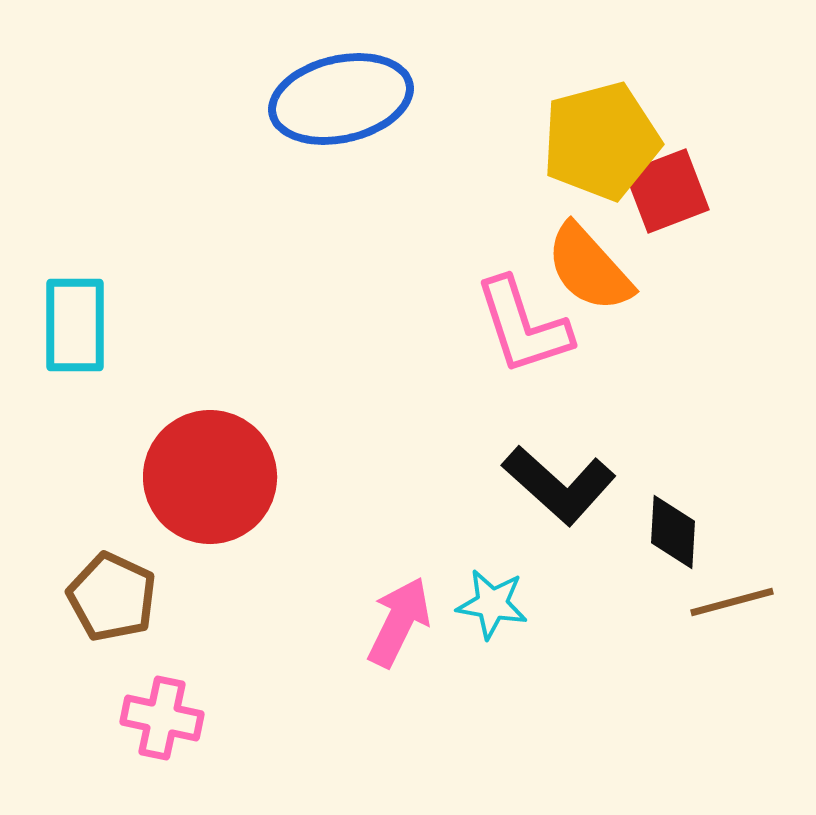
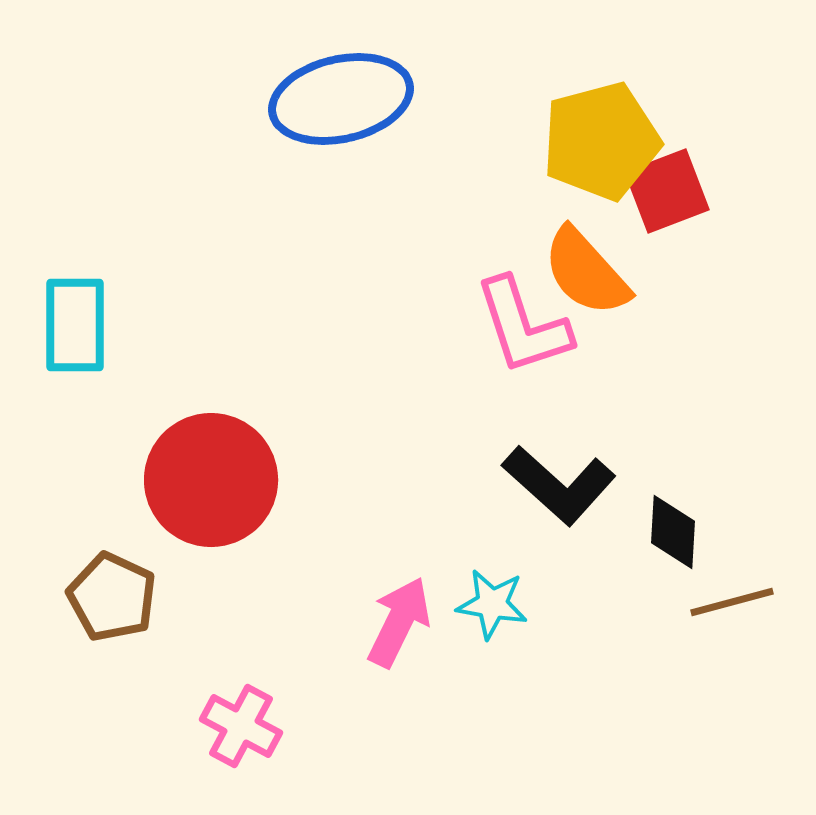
orange semicircle: moved 3 px left, 4 px down
red circle: moved 1 px right, 3 px down
pink cross: moved 79 px right, 8 px down; rotated 16 degrees clockwise
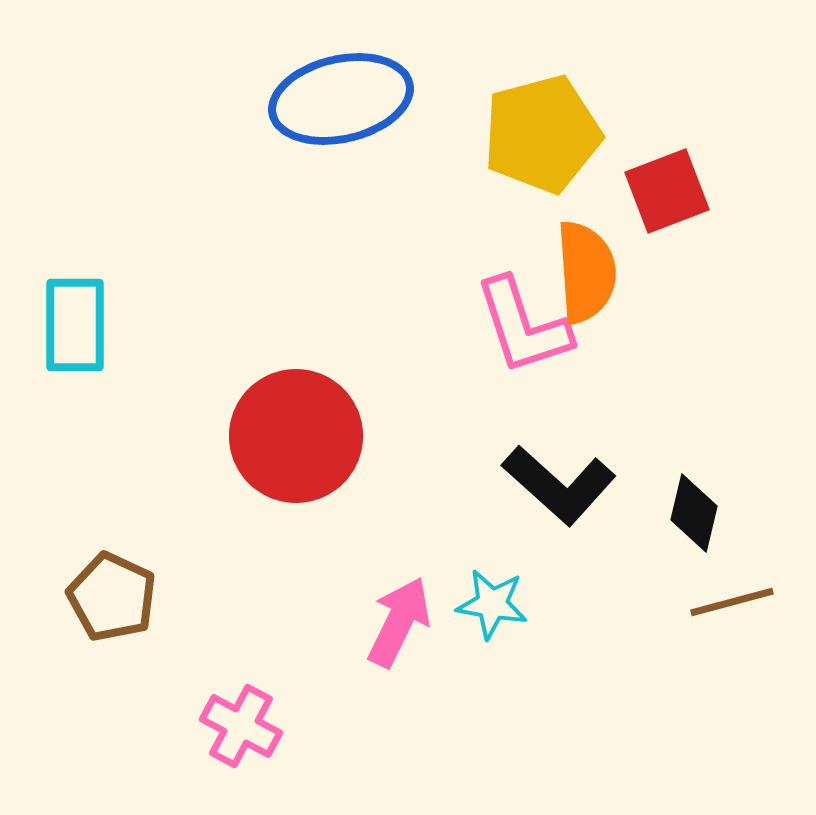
yellow pentagon: moved 59 px left, 7 px up
orange semicircle: rotated 142 degrees counterclockwise
red circle: moved 85 px right, 44 px up
black diamond: moved 21 px right, 19 px up; rotated 10 degrees clockwise
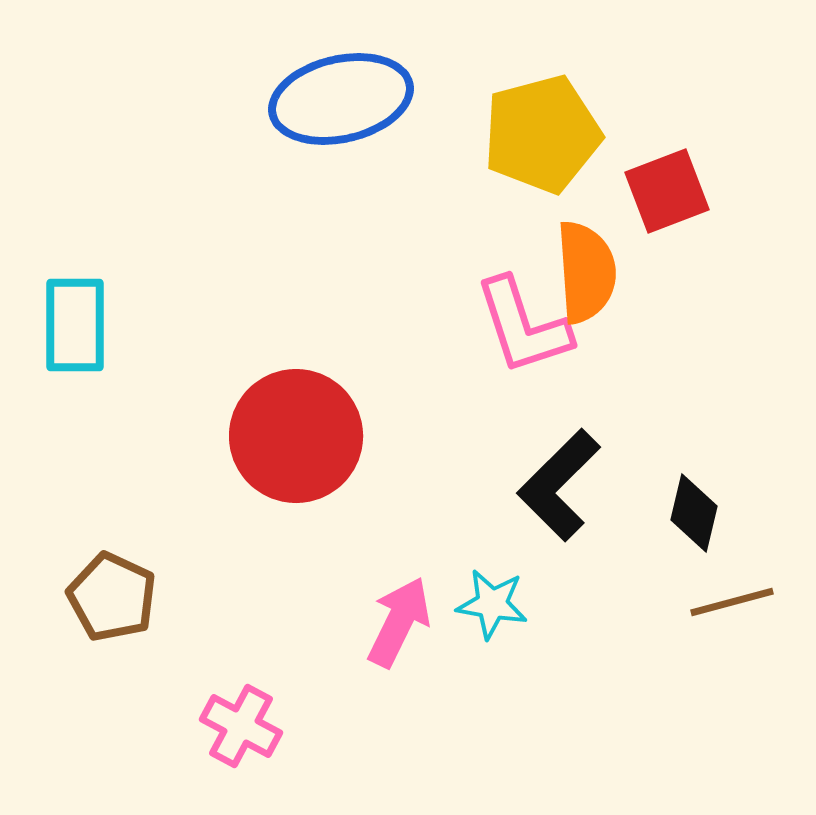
black L-shape: rotated 93 degrees clockwise
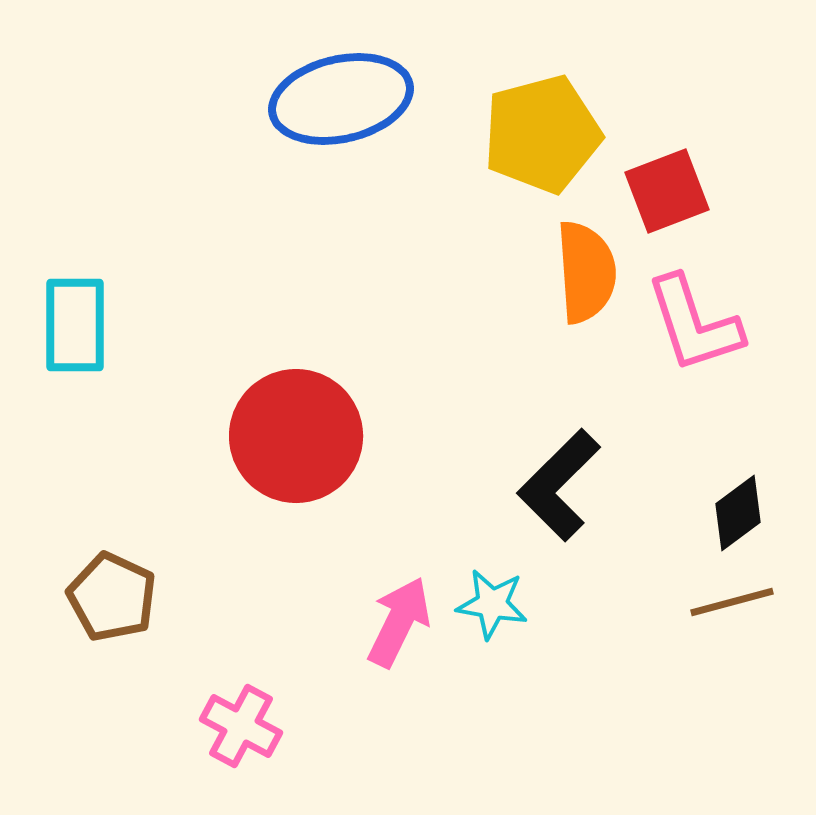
pink L-shape: moved 171 px right, 2 px up
black diamond: moved 44 px right; rotated 40 degrees clockwise
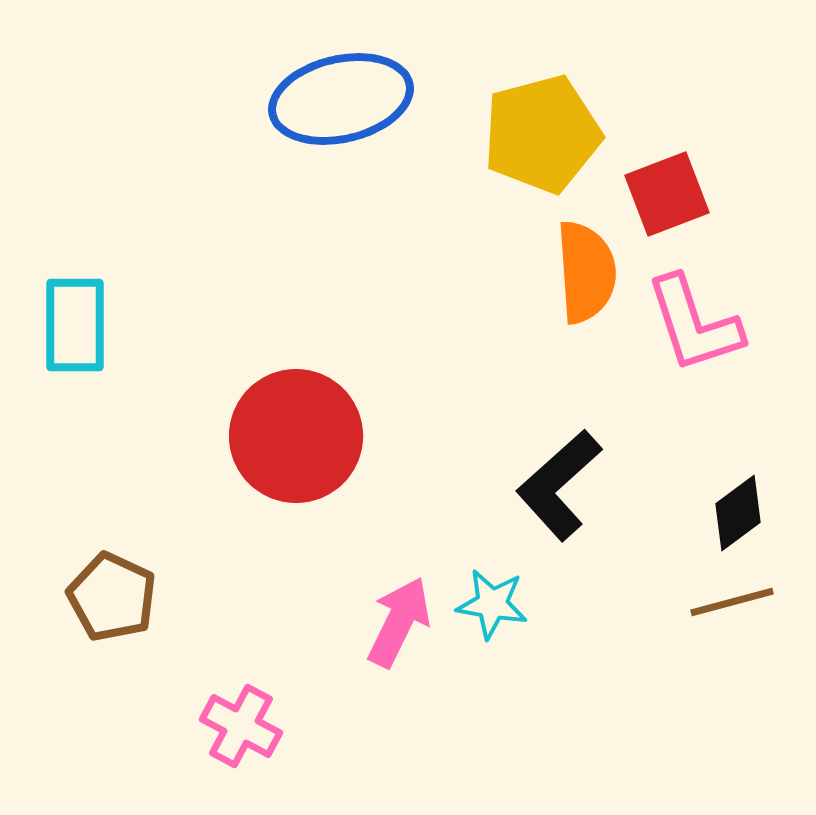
red square: moved 3 px down
black L-shape: rotated 3 degrees clockwise
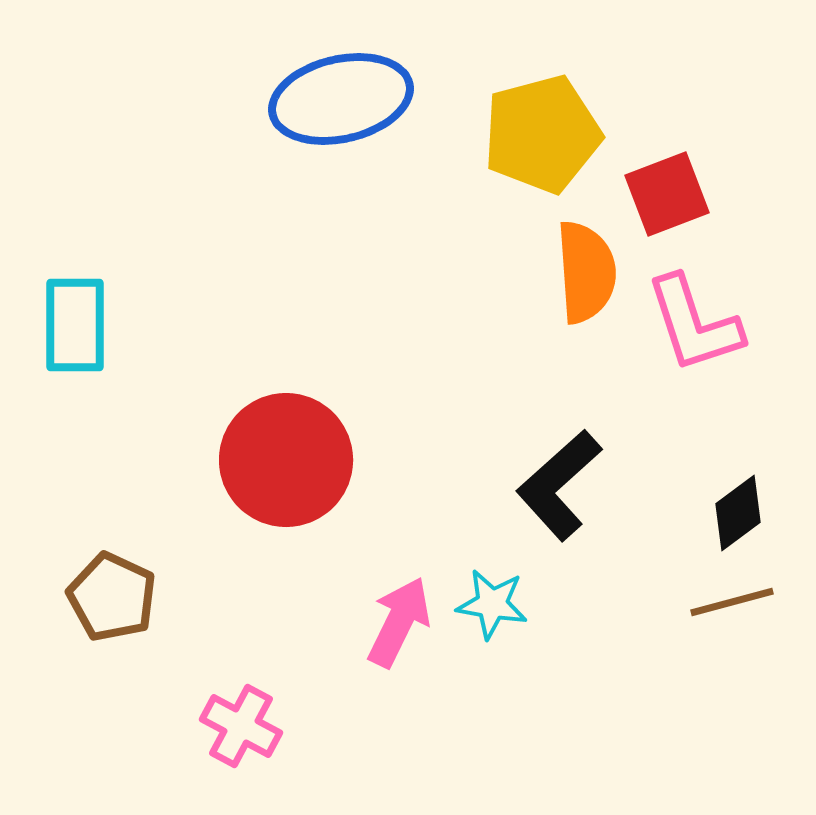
red circle: moved 10 px left, 24 px down
